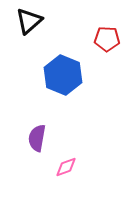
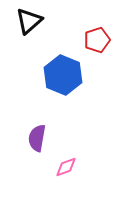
red pentagon: moved 10 px left, 1 px down; rotated 20 degrees counterclockwise
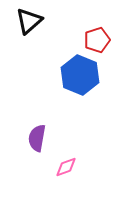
blue hexagon: moved 17 px right
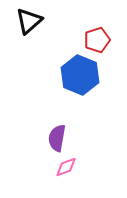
purple semicircle: moved 20 px right
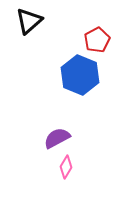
red pentagon: rotated 10 degrees counterclockwise
purple semicircle: rotated 52 degrees clockwise
pink diamond: rotated 40 degrees counterclockwise
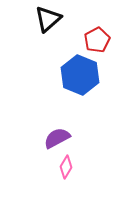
black triangle: moved 19 px right, 2 px up
